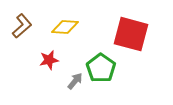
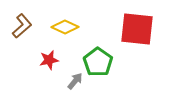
yellow diamond: rotated 20 degrees clockwise
red square: moved 6 px right, 5 px up; rotated 9 degrees counterclockwise
green pentagon: moved 3 px left, 6 px up
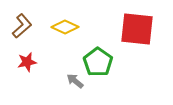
red star: moved 22 px left, 2 px down
gray arrow: rotated 90 degrees counterclockwise
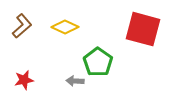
red square: moved 6 px right; rotated 9 degrees clockwise
red star: moved 3 px left, 18 px down
gray arrow: rotated 36 degrees counterclockwise
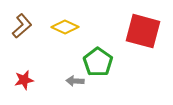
red square: moved 2 px down
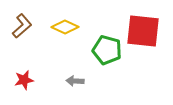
red square: rotated 9 degrees counterclockwise
green pentagon: moved 9 px right, 12 px up; rotated 20 degrees counterclockwise
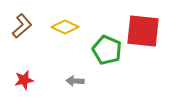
green pentagon: rotated 8 degrees clockwise
